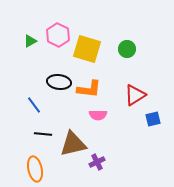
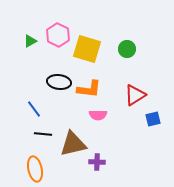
blue line: moved 4 px down
purple cross: rotated 28 degrees clockwise
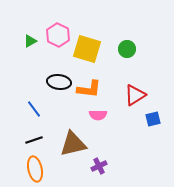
black line: moved 9 px left, 6 px down; rotated 24 degrees counterclockwise
purple cross: moved 2 px right, 4 px down; rotated 28 degrees counterclockwise
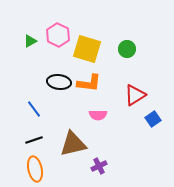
orange L-shape: moved 6 px up
blue square: rotated 21 degrees counterclockwise
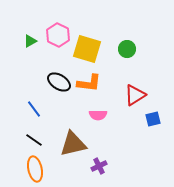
black ellipse: rotated 25 degrees clockwise
blue square: rotated 21 degrees clockwise
black line: rotated 54 degrees clockwise
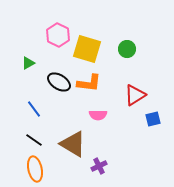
green triangle: moved 2 px left, 22 px down
brown triangle: rotated 44 degrees clockwise
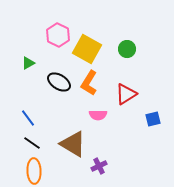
yellow square: rotated 12 degrees clockwise
orange L-shape: rotated 115 degrees clockwise
red triangle: moved 9 px left, 1 px up
blue line: moved 6 px left, 9 px down
black line: moved 2 px left, 3 px down
orange ellipse: moved 1 px left, 2 px down; rotated 10 degrees clockwise
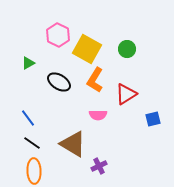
orange L-shape: moved 6 px right, 3 px up
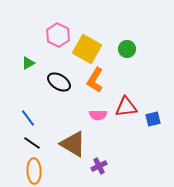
red triangle: moved 13 px down; rotated 25 degrees clockwise
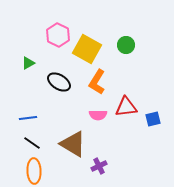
green circle: moved 1 px left, 4 px up
orange L-shape: moved 2 px right, 2 px down
blue line: rotated 60 degrees counterclockwise
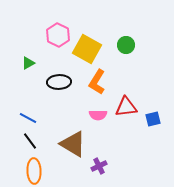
black ellipse: rotated 35 degrees counterclockwise
blue line: rotated 36 degrees clockwise
black line: moved 2 px left, 2 px up; rotated 18 degrees clockwise
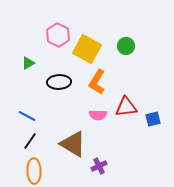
green circle: moved 1 px down
blue line: moved 1 px left, 2 px up
black line: rotated 72 degrees clockwise
